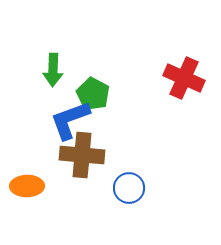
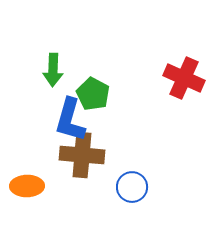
blue L-shape: rotated 54 degrees counterclockwise
blue circle: moved 3 px right, 1 px up
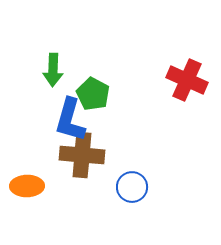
red cross: moved 3 px right, 2 px down
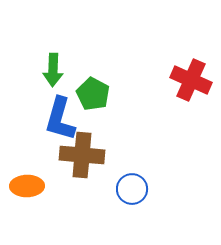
red cross: moved 4 px right
blue L-shape: moved 10 px left, 1 px up
blue circle: moved 2 px down
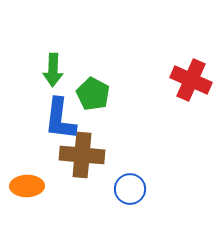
blue L-shape: rotated 9 degrees counterclockwise
blue circle: moved 2 px left
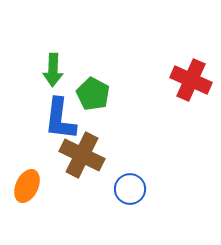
brown cross: rotated 21 degrees clockwise
orange ellipse: rotated 64 degrees counterclockwise
